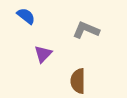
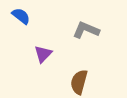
blue semicircle: moved 5 px left
brown semicircle: moved 1 px right, 1 px down; rotated 15 degrees clockwise
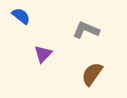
brown semicircle: moved 13 px right, 8 px up; rotated 20 degrees clockwise
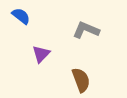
purple triangle: moved 2 px left
brown semicircle: moved 11 px left, 6 px down; rotated 125 degrees clockwise
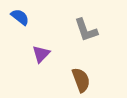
blue semicircle: moved 1 px left, 1 px down
gray L-shape: rotated 132 degrees counterclockwise
